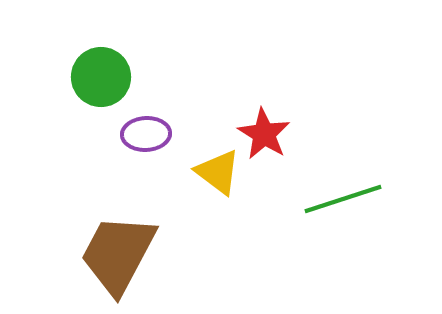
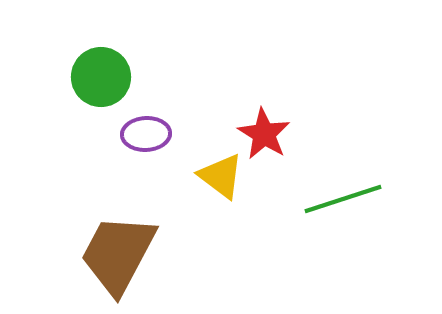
yellow triangle: moved 3 px right, 4 px down
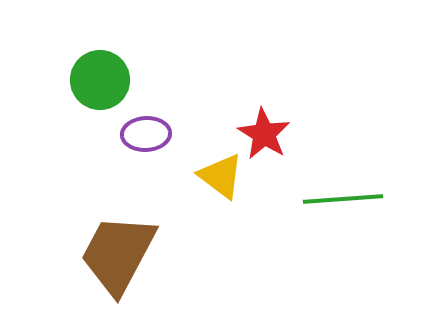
green circle: moved 1 px left, 3 px down
green line: rotated 14 degrees clockwise
